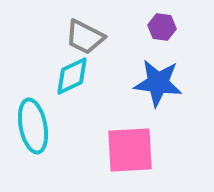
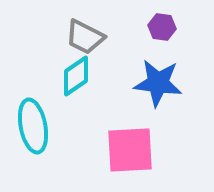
cyan diamond: moved 4 px right; rotated 9 degrees counterclockwise
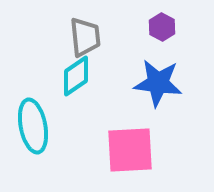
purple hexagon: rotated 20 degrees clockwise
gray trapezoid: rotated 123 degrees counterclockwise
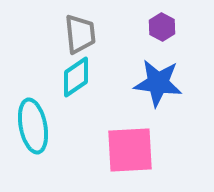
gray trapezoid: moved 5 px left, 3 px up
cyan diamond: moved 1 px down
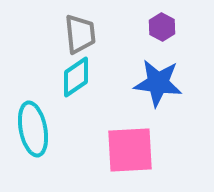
cyan ellipse: moved 3 px down
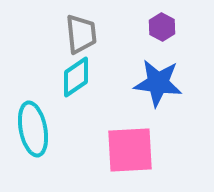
gray trapezoid: moved 1 px right
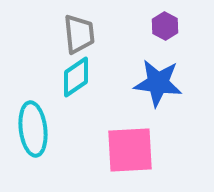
purple hexagon: moved 3 px right, 1 px up
gray trapezoid: moved 2 px left
cyan ellipse: rotated 4 degrees clockwise
